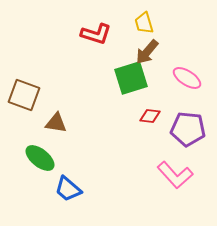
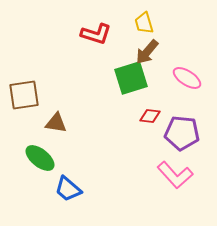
brown square: rotated 28 degrees counterclockwise
purple pentagon: moved 6 px left, 4 px down
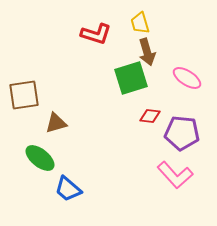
yellow trapezoid: moved 4 px left
brown arrow: rotated 56 degrees counterclockwise
brown triangle: rotated 25 degrees counterclockwise
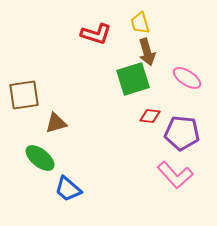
green square: moved 2 px right, 1 px down
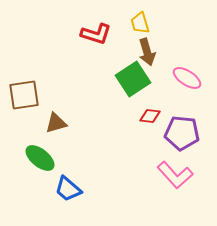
green square: rotated 16 degrees counterclockwise
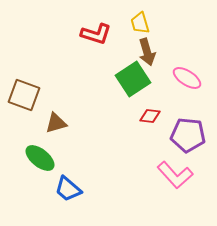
brown square: rotated 28 degrees clockwise
purple pentagon: moved 6 px right, 2 px down
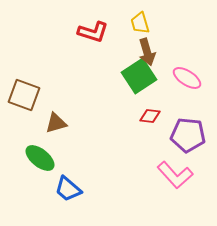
red L-shape: moved 3 px left, 2 px up
green square: moved 6 px right, 3 px up
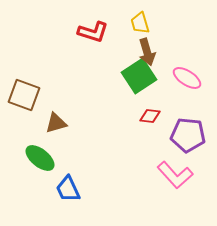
blue trapezoid: rotated 24 degrees clockwise
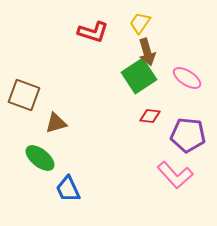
yellow trapezoid: rotated 50 degrees clockwise
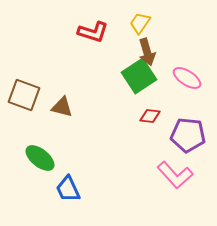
brown triangle: moved 6 px right, 16 px up; rotated 30 degrees clockwise
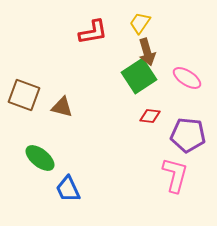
red L-shape: rotated 28 degrees counterclockwise
pink L-shape: rotated 123 degrees counterclockwise
